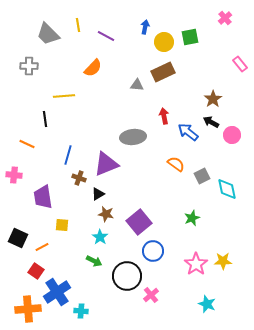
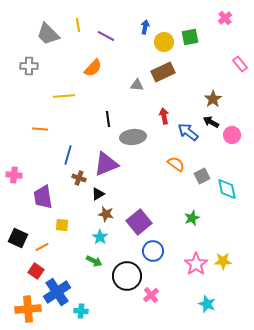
black line at (45, 119): moved 63 px right
orange line at (27, 144): moved 13 px right, 15 px up; rotated 21 degrees counterclockwise
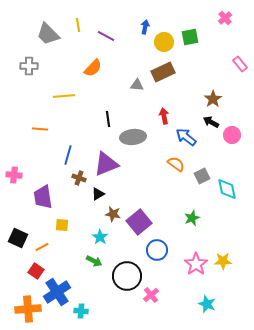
blue arrow at (188, 132): moved 2 px left, 5 px down
brown star at (106, 214): moved 7 px right
blue circle at (153, 251): moved 4 px right, 1 px up
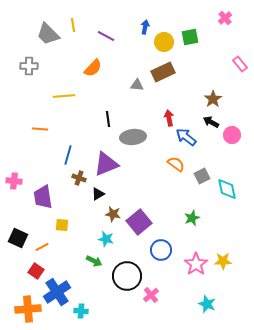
yellow line at (78, 25): moved 5 px left
red arrow at (164, 116): moved 5 px right, 2 px down
pink cross at (14, 175): moved 6 px down
cyan star at (100, 237): moved 6 px right, 2 px down; rotated 21 degrees counterclockwise
blue circle at (157, 250): moved 4 px right
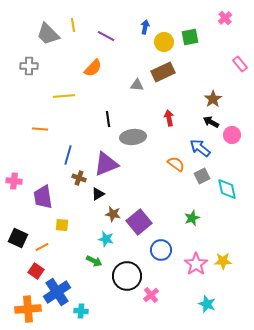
blue arrow at (186, 137): moved 14 px right, 11 px down
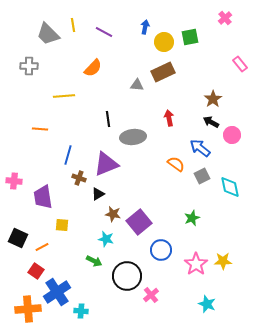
purple line at (106, 36): moved 2 px left, 4 px up
cyan diamond at (227, 189): moved 3 px right, 2 px up
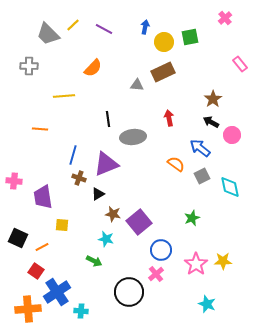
yellow line at (73, 25): rotated 56 degrees clockwise
purple line at (104, 32): moved 3 px up
blue line at (68, 155): moved 5 px right
black circle at (127, 276): moved 2 px right, 16 px down
pink cross at (151, 295): moved 5 px right, 21 px up
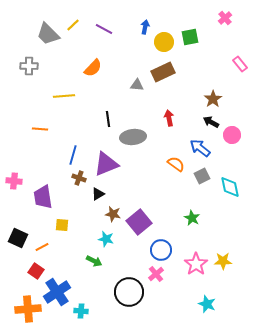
green star at (192, 218): rotated 21 degrees counterclockwise
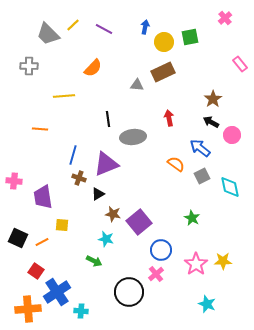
orange line at (42, 247): moved 5 px up
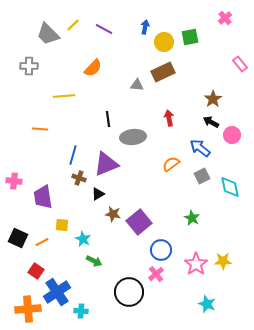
orange semicircle at (176, 164): moved 5 px left; rotated 72 degrees counterclockwise
cyan star at (106, 239): moved 23 px left; rotated 14 degrees clockwise
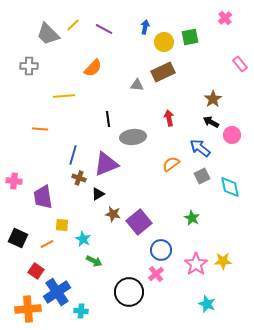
orange line at (42, 242): moved 5 px right, 2 px down
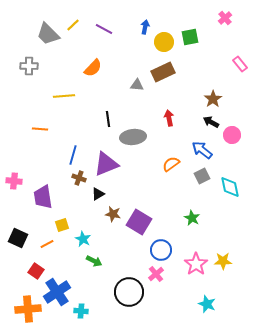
blue arrow at (200, 148): moved 2 px right, 2 px down
purple square at (139, 222): rotated 20 degrees counterclockwise
yellow square at (62, 225): rotated 24 degrees counterclockwise
